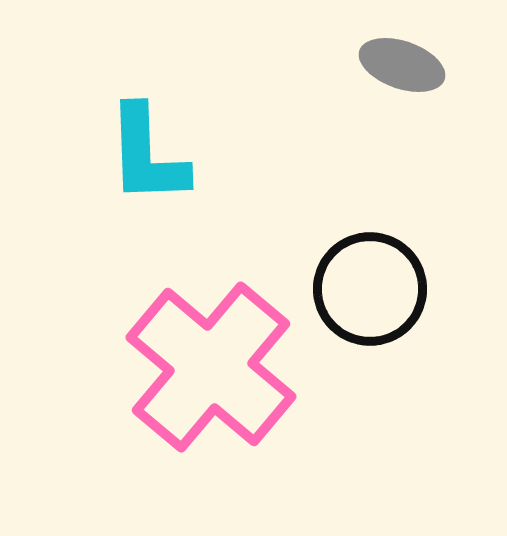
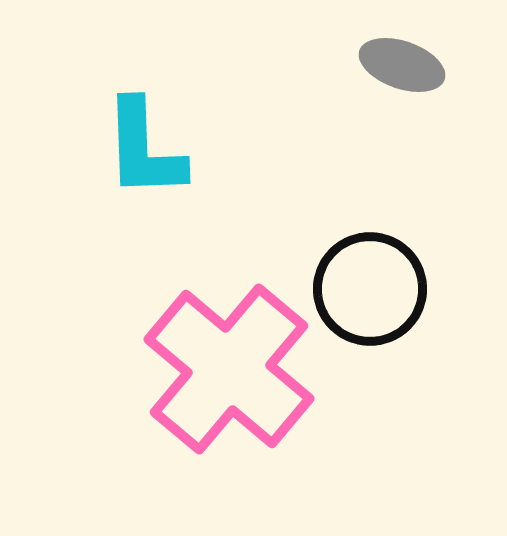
cyan L-shape: moved 3 px left, 6 px up
pink cross: moved 18 px right, 2 px down
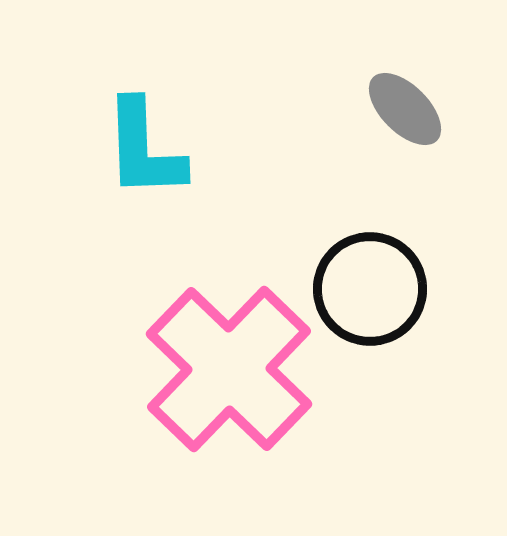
gray ellipse: moved 3 px right, 44 px down; rotated 26 degrees clockwise
pink cross: rotated 4 degrees clockwise
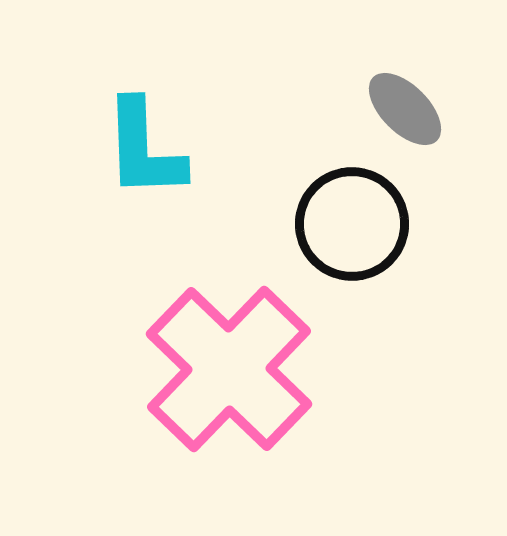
black circle: moved 18 px left, 65 px up
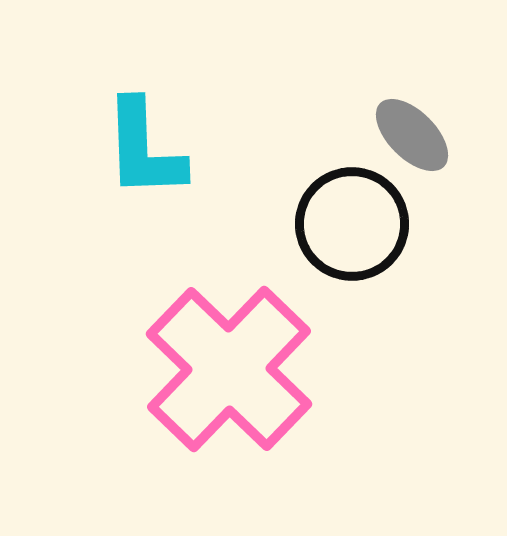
gray ellipse: moved 7 px right, 26 px down
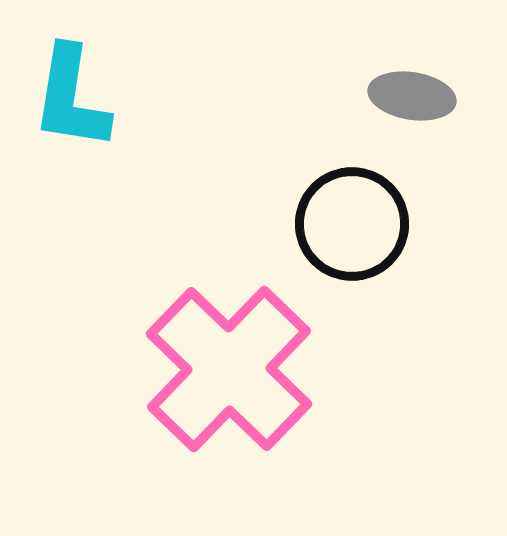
gray ellipse: moved 39 px up; rotated 36 degrees counterclockwise
cyan L-shape: moved 73 px left, 51 px up; rotated 11 degrees clockwise
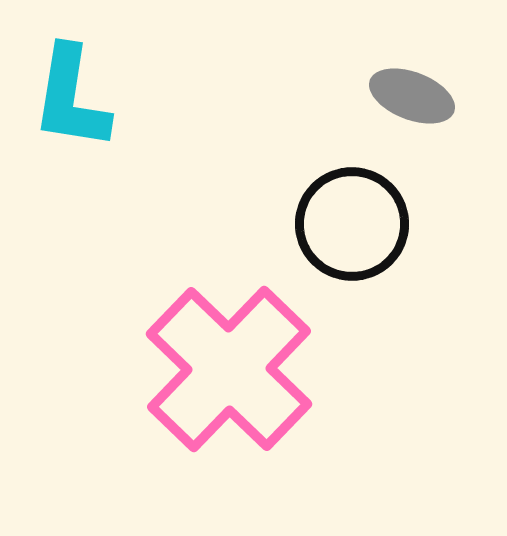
gray ellipse: rotated 12 degrees clockwise
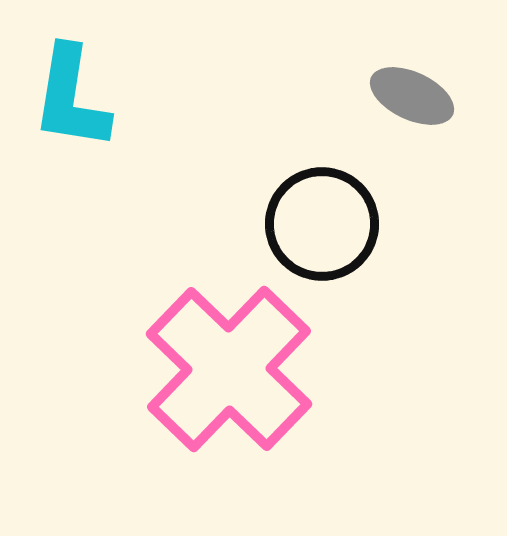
gray ellipse: rotated 4 degrees clockwise
black circle: moved 30 px left
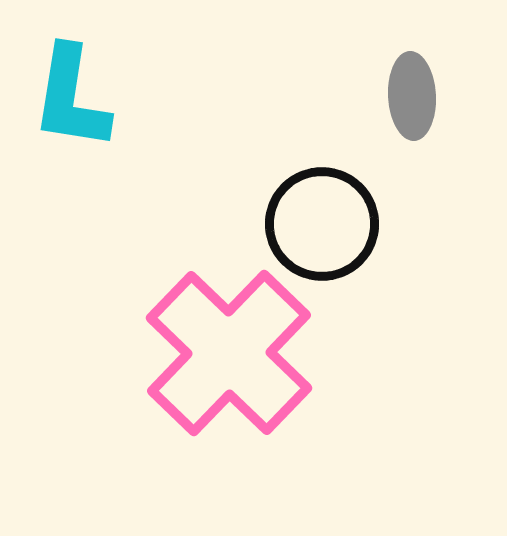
gray ellipse: rotated 62 degrees clockwise
pink cross: moved 16 px up
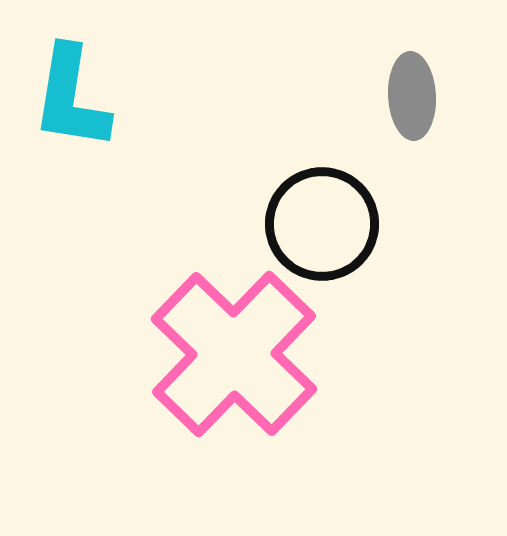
pink cross: moved 5 px right, 1 px down
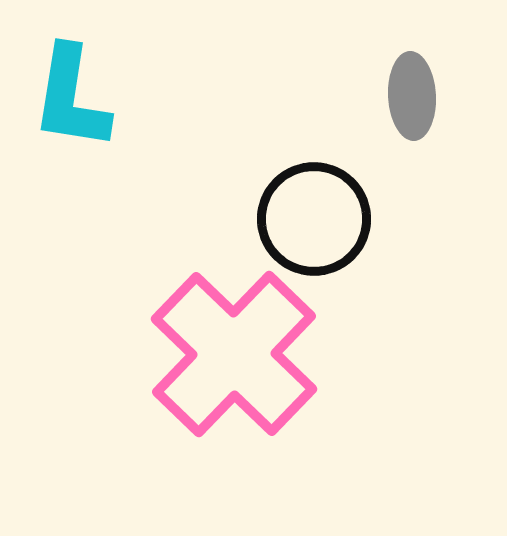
black circle: moved 8 px left, 5 px up
